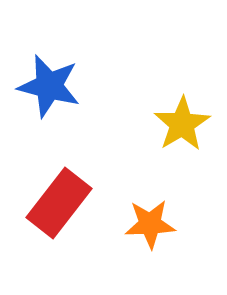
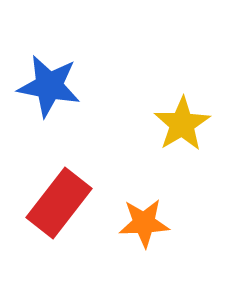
blue star: rotated 4 degrees counterclockwise
orange star: moved 6 px left, 1 px up
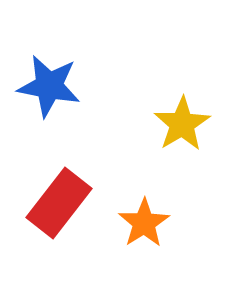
orange star: rotated 30 degrees counterclockwise
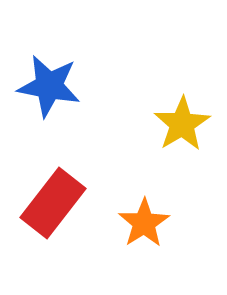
red rectangle: moved 6 px left
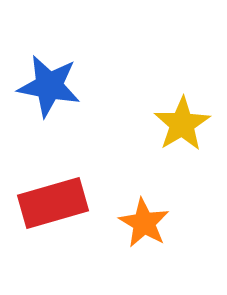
red rectangle: rotated 36 degrees clockwise
orange star: rotated 9 degrees counterclockwise
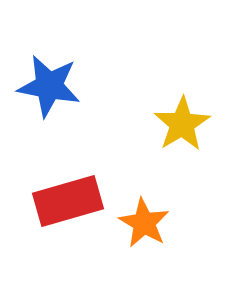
red rectangle: moved 15 px right, 2 px up
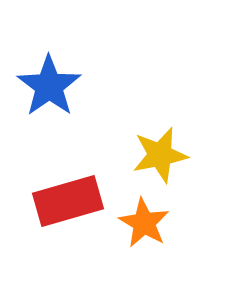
blue star: rotated 26 degrees clockwise
yellow star: moved 22 px left, 31 px down; rotated 20 degrees clockwise
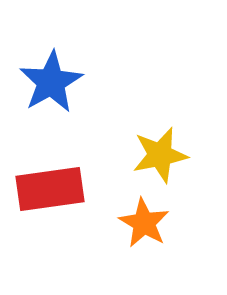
blue star: moved 2 px right, 4 px up; rotated 6 degrees clockwise
red rectangle: moved 18 px left, 12 px up; rotated 8 degrees clockwise
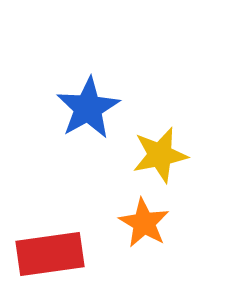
blue star: moved 37 px right, 26 px down
red rectangle: moved 65 px down
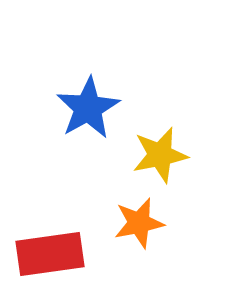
orange star: moved 5 px left; rotated 30 degrees clockwise
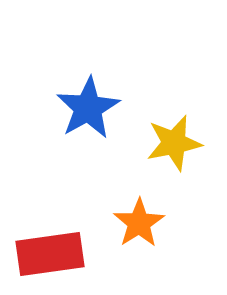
yellow star: moved 14 px right, 12 px up
orange star: rotated 21 degrees counterclockwise
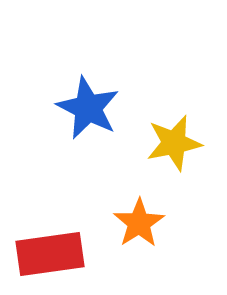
blue star: rotated 16 degrees counterclockwise
